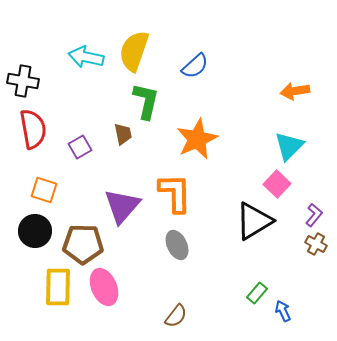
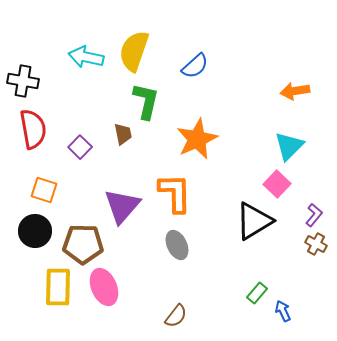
purple square: rotated 15 degrees counterclockwise
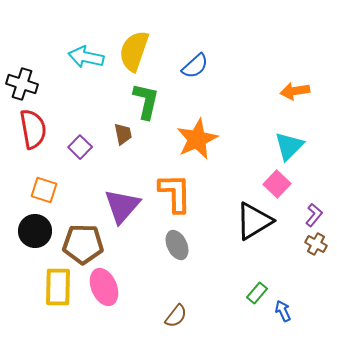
black cross: moved 1 px left, 3 px down; rotated 8 degrees clockwise
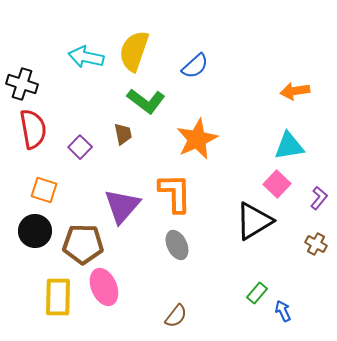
green L-shape: rotated 114 degrees clockwise
cyan triangle: rotated 36 degrees clockwise
purple L-shape: moved 5 px right, 17 px up
yellow rectangle: moved 10 px down
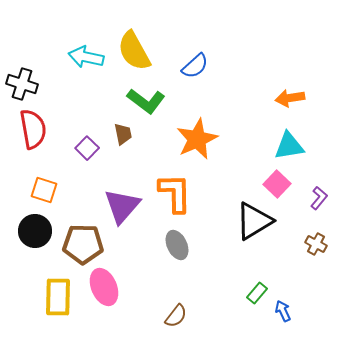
yellow semicircle: rotated 48 degrees counterclockwise
orange arrow: moved 5 px left, 7 px down
purple square: moved 7 px right, 1 px down
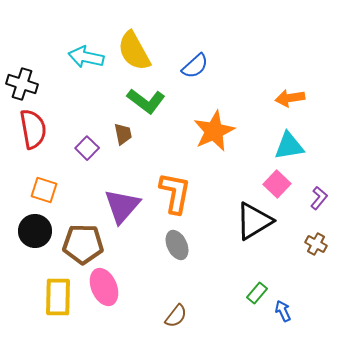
orange star: moved 17 px right, 8 px up
orange L-shape: rotated 12 degrees clockwise
